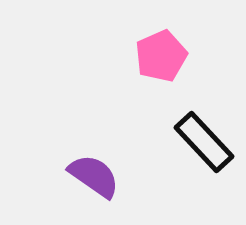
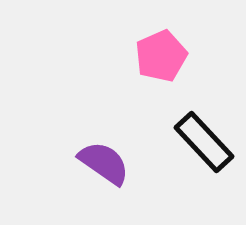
purple semicircle: moved 10 px right, 13 px up
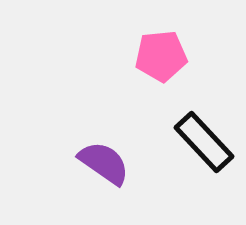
pink pentagon: rotated 18 degrees clockwise
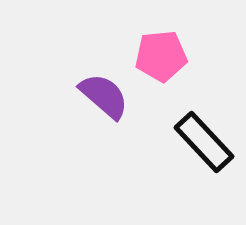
purple semicircle: moved 67 px up; rotated 6 degrees clockwise
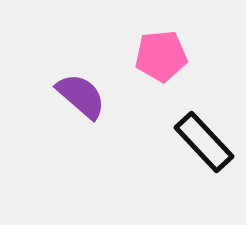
purple semicircle: moved 23 px left
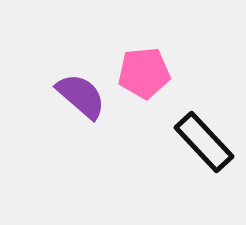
pink pentagon: moved 17 px left, 17 px down
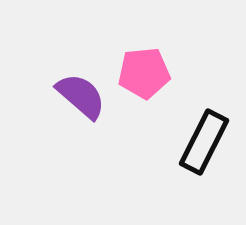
black rectangle: rotated 70 degrees clockwise
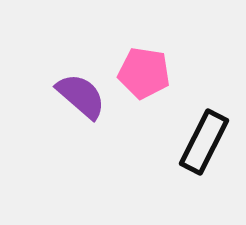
pink pentagon: rotated 15 degrees clockwise
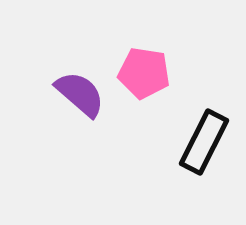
purple semicircle: moved 1 px left, 2 px up
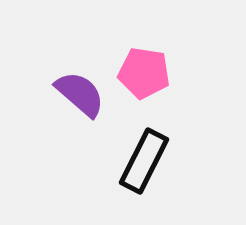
black rectangle: moved 60 px left, 19 px down
